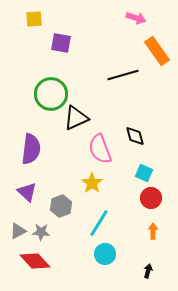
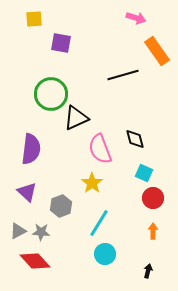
black diamond: moved 3 px down
red circle: moved 2 px right
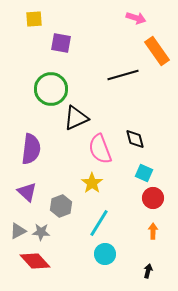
green circle: moved 5 px up
